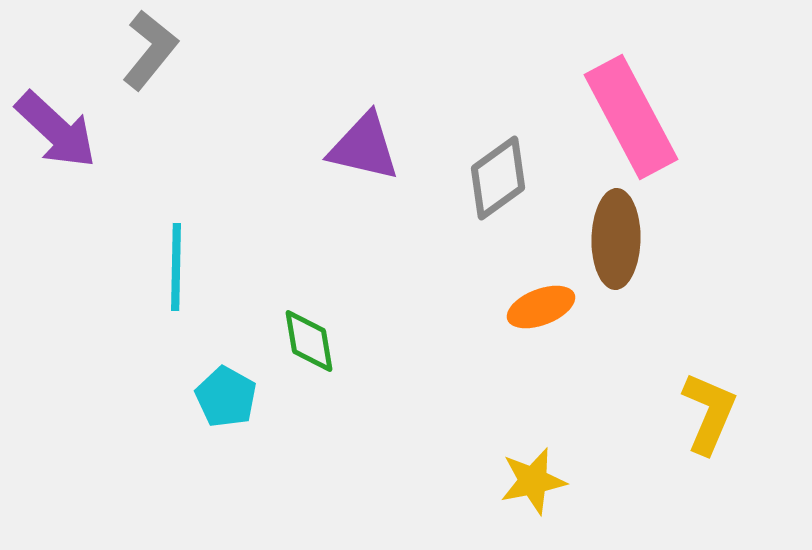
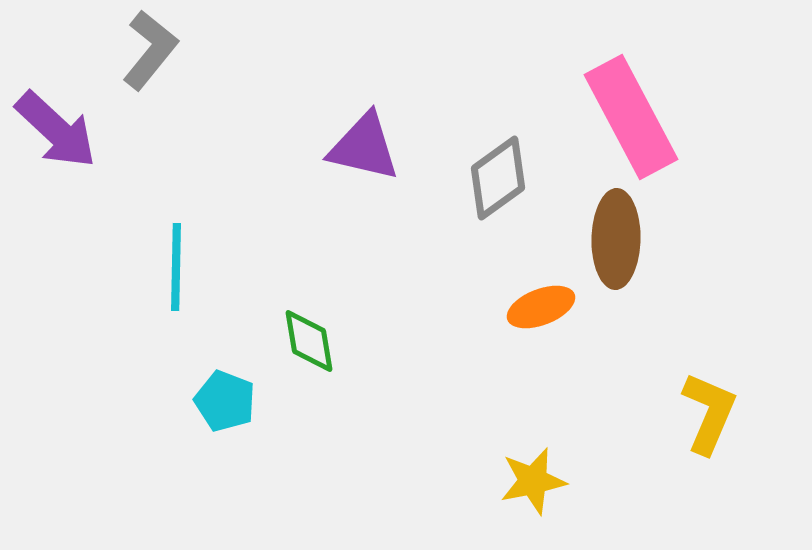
cyan pentagon: moved 1 px left, 4 px down; rotated 8 degrees counterclockwise
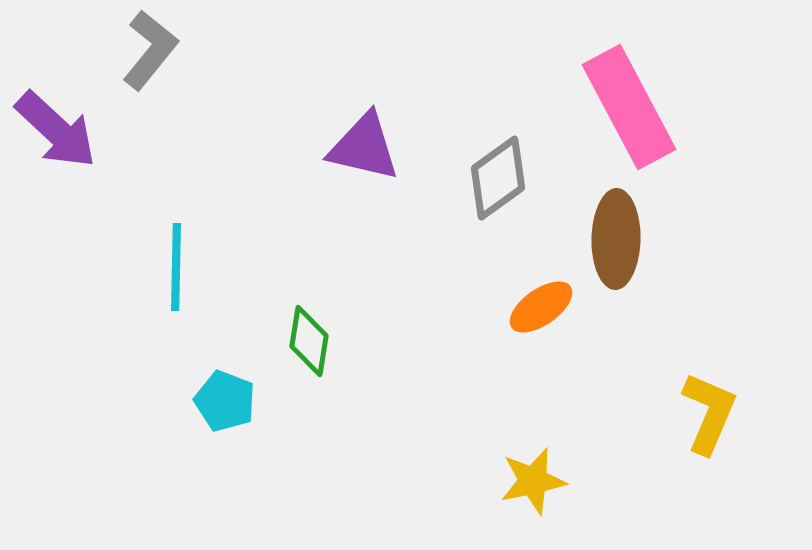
pink rectangle: moved 2 px left, 10 px up
orange ellipse: rotated 14 degrees counterclockwise
green diamond: rotated 18 degrees clockwise
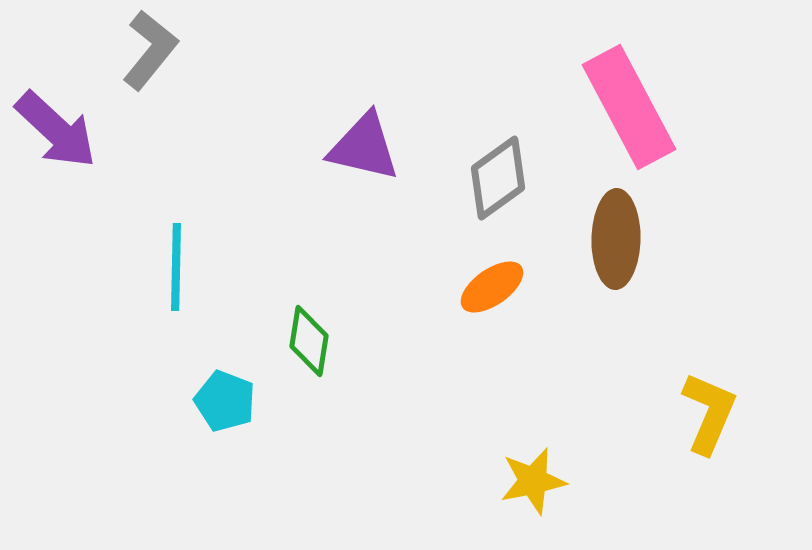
orange ellipse: moved 49 px left, 20 px up
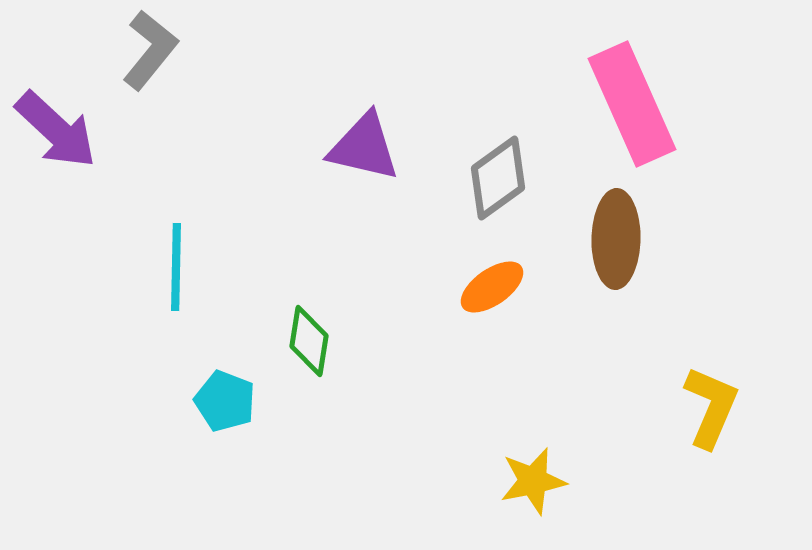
pink rectangle: moved 3 px right, 3 px up; rotated 4 degrees clockwise
yellow L-shape: moved 2 px right, 6 px up
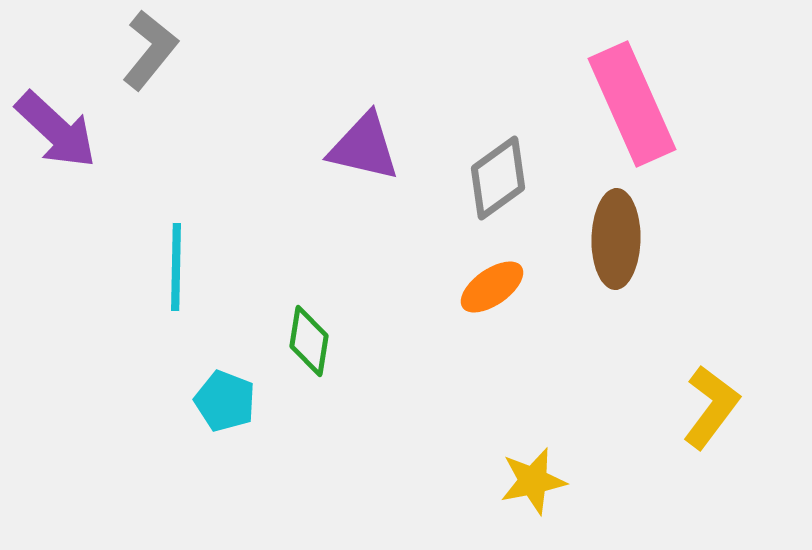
yellow L-shape: rotated 14 degrees clockwise
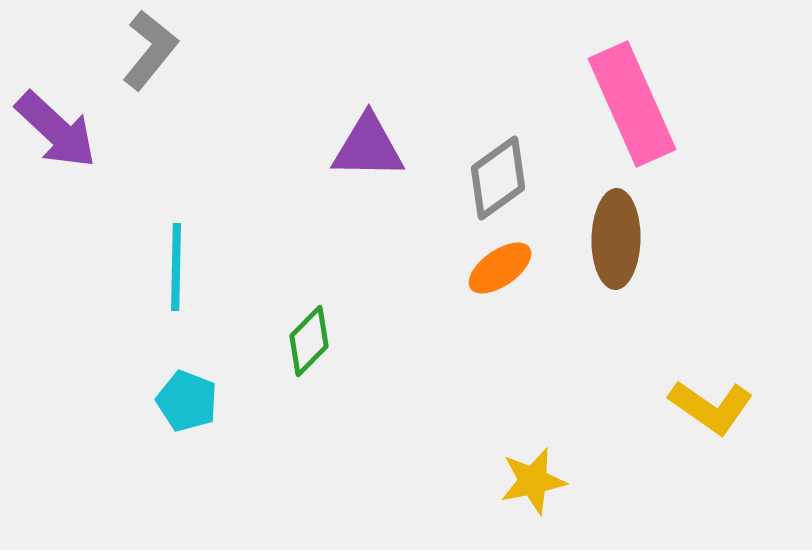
purple triangle: moved 4 px right; rotated 12 degrees counterclockwise
orange ellipse: moved 8 px right, 19 px up
green diamond: rotated 36 degrees clockwise
cyan pentagon: moved 38 px left
yellow L-shape: rotated 88 degrees clockwise
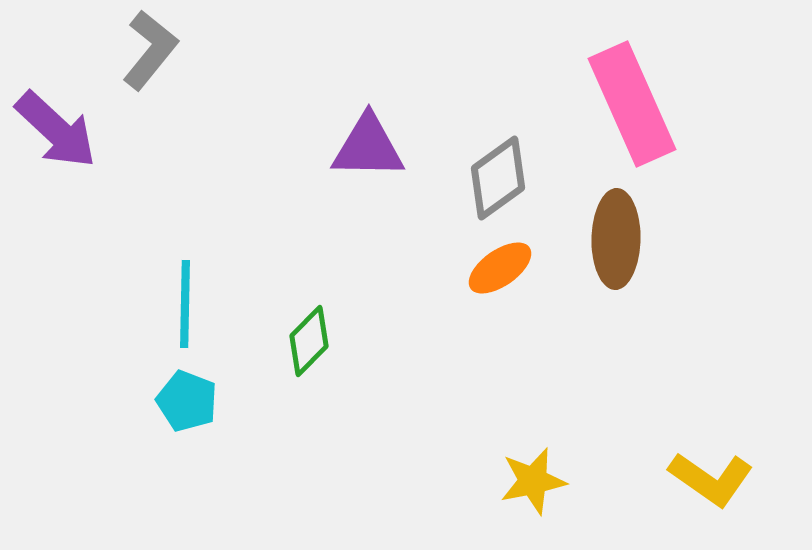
cyan line: moved 9 px right, 37 px down
yellow L-shape: moved 72 px down
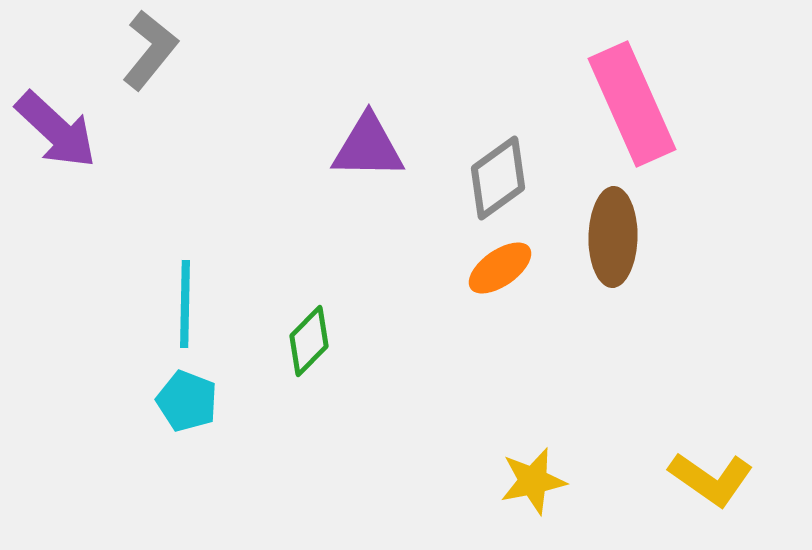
brown ellipse: moved 3 px left, 2 px up
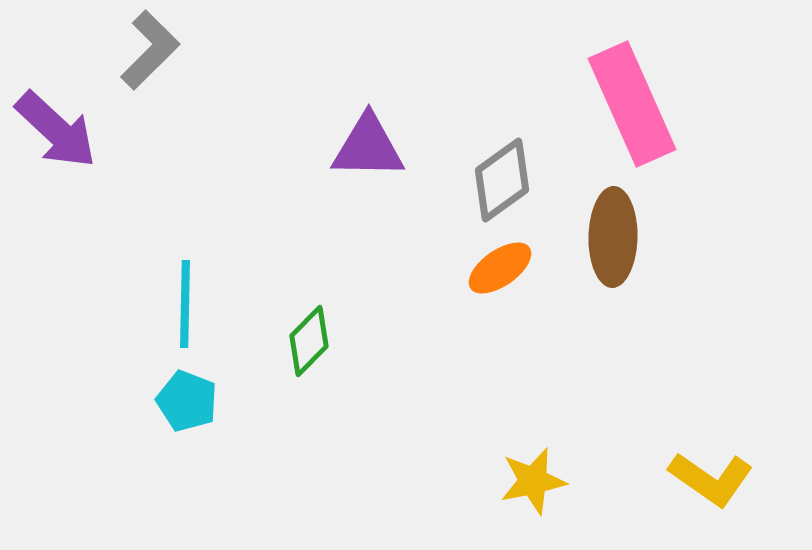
gray L-shape: rotated 6 degrees clockwise
gray diamond: moved 4 px right, 2 px down
